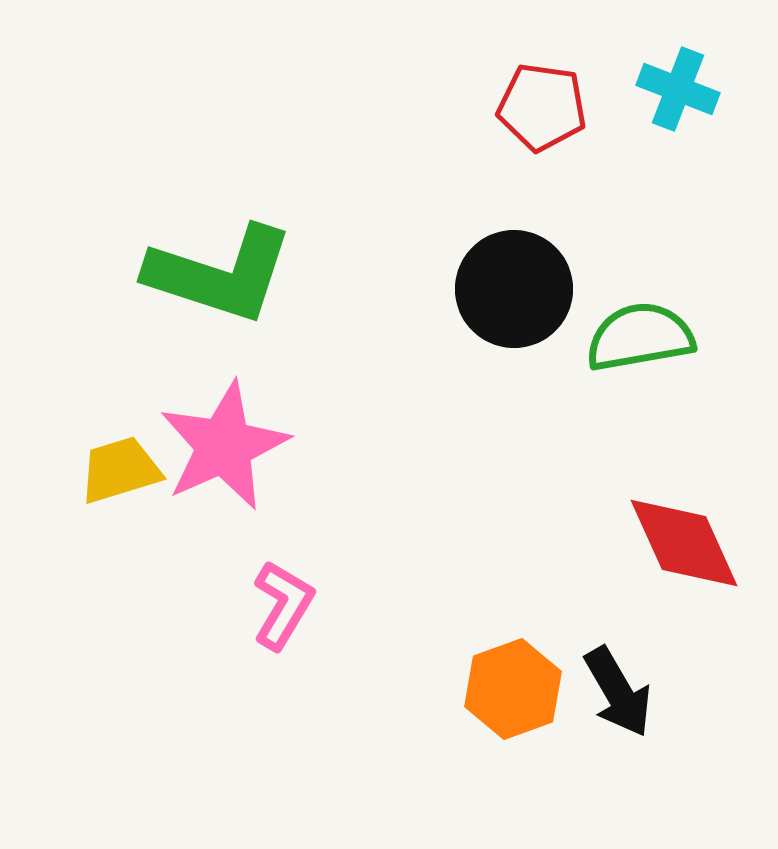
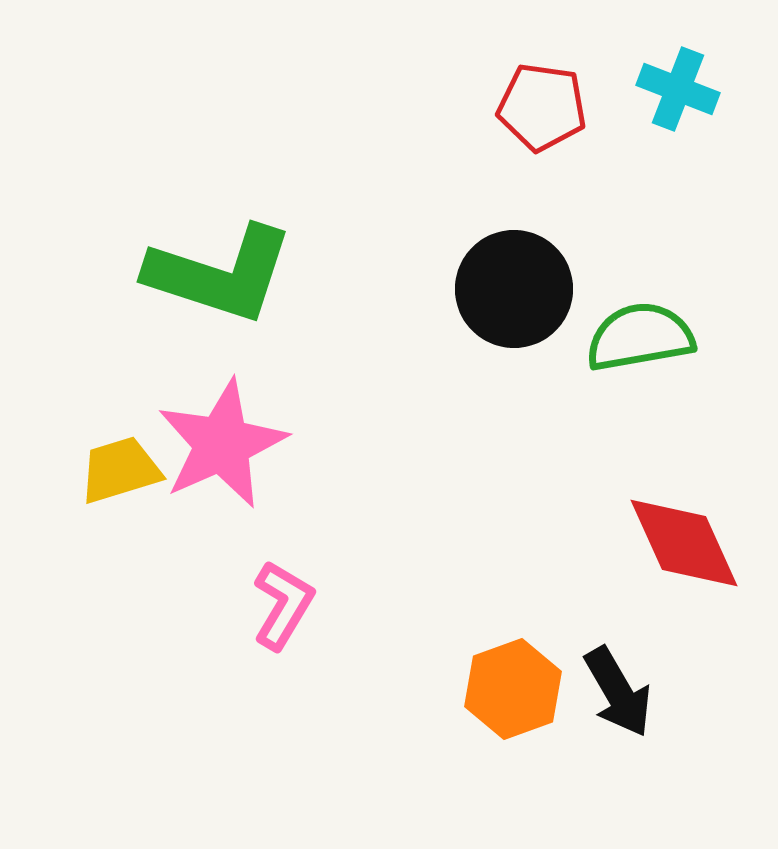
pink star: moved 2 px left, 2 px up
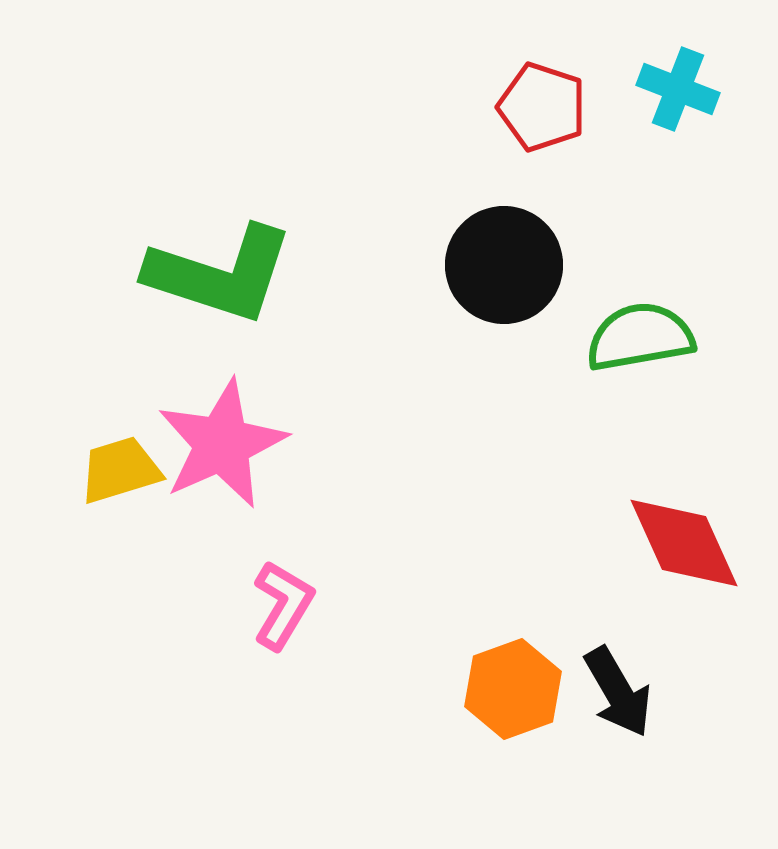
red pentagon: rotated 10 degrees clockwise
black circle: moved 10 px left, 24 px up
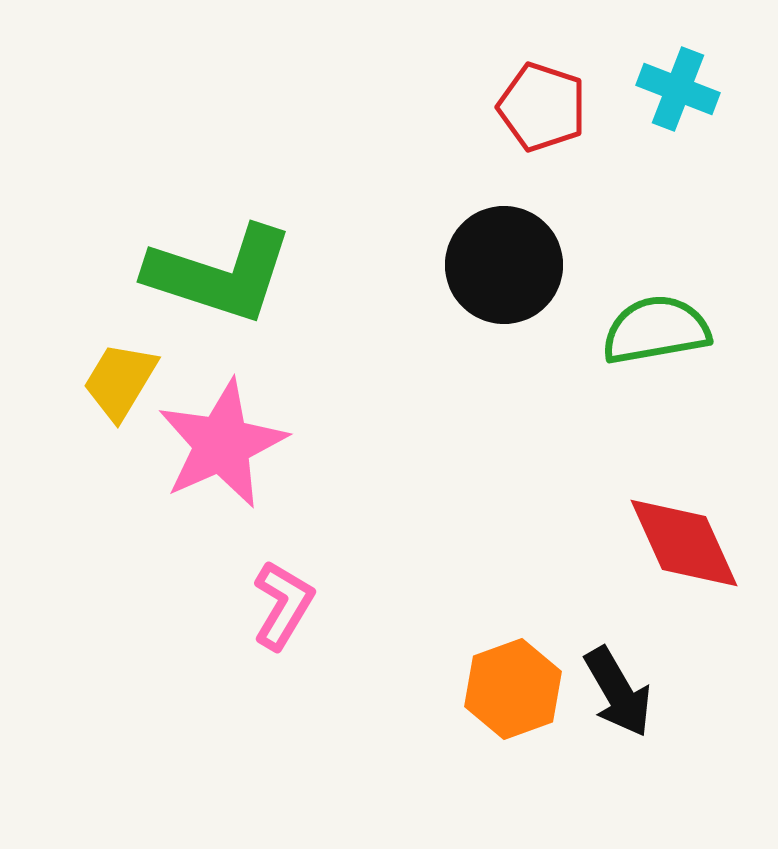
green semicircle: moved 16 px right, 7 px up
yellow trapezoid: moved 89 px up; rotated 42 degrees counterclockwise
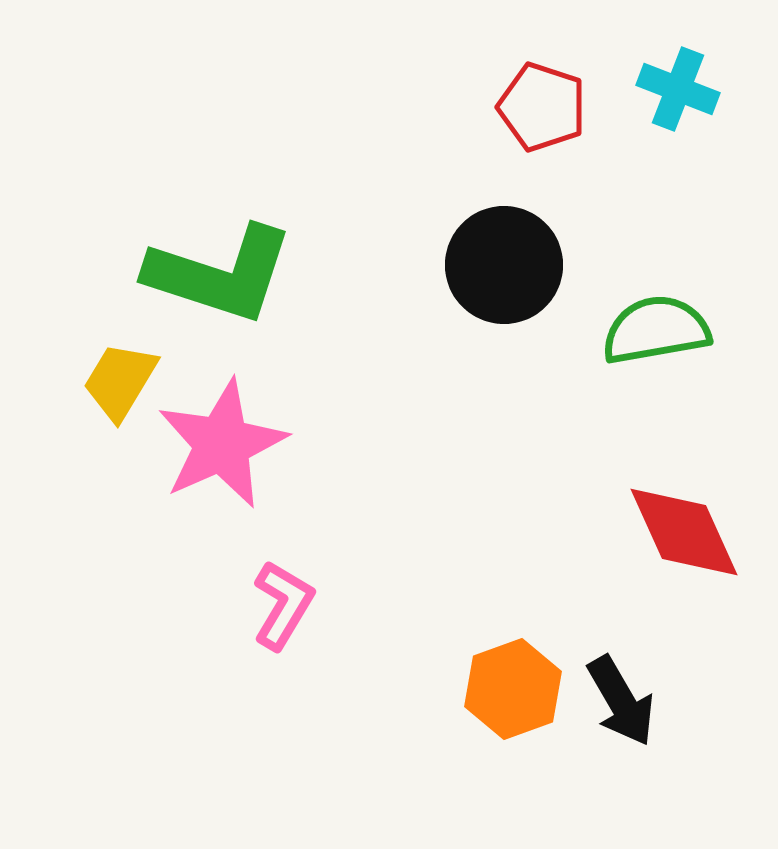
red diamond: moved 11 px up
black arrow: moved 3 px right, 9 px down
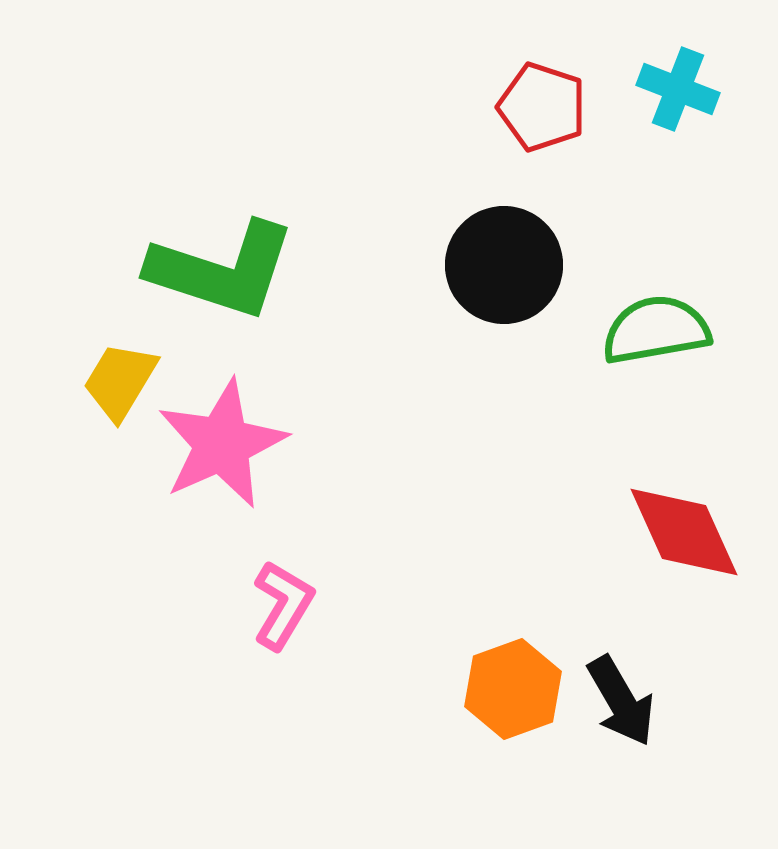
green L-shape: moved 2 px right, 4 px up
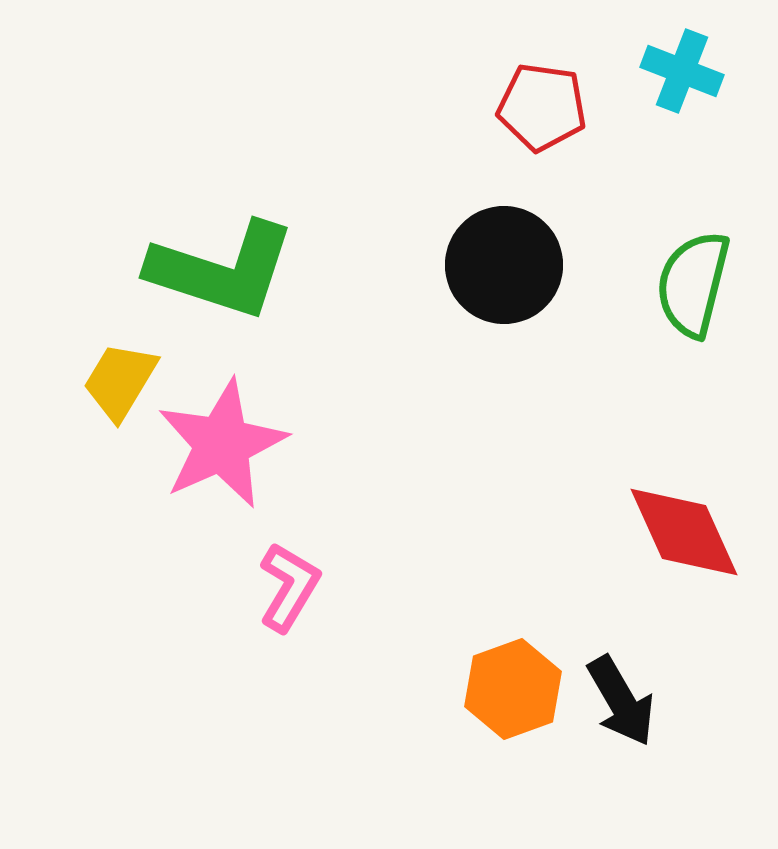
cyan cross: moved 4 px right, 18 px up
red pentagon: rotated 10 degrees counterclockwise
green semicircle: moved 37 px right, 46 px up; rotated 66 degrees counterclockwise
pink L-shape: moved 6 px right, 18 px up
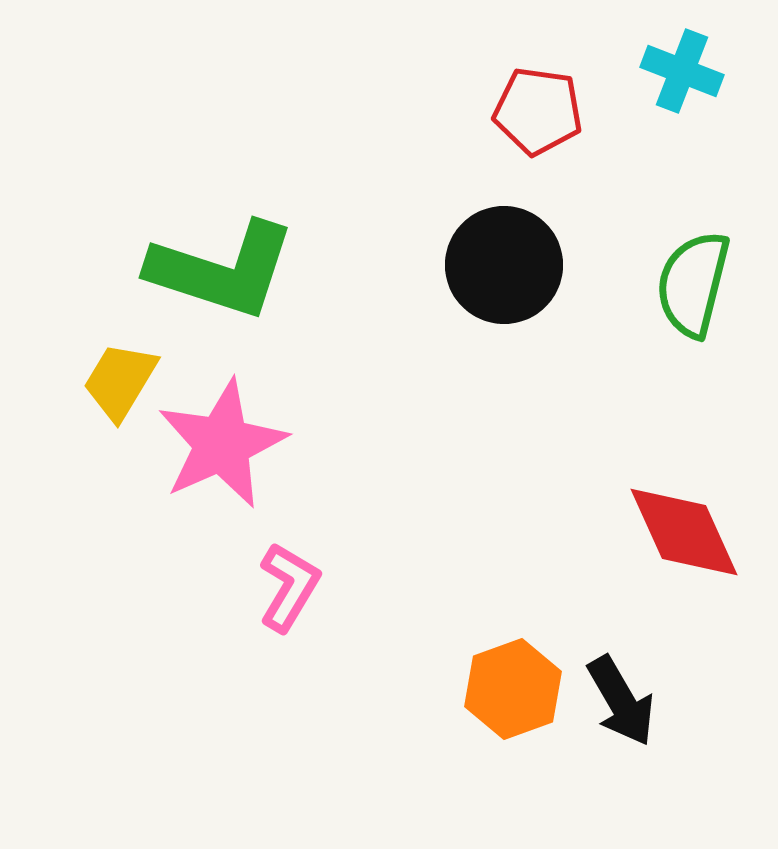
red pentagon: moved 4 px left, 4 px down
